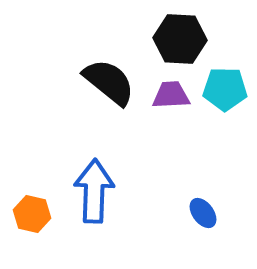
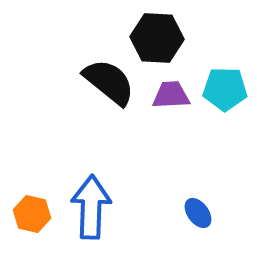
black hexagon: moved 23 px left, 1 px up
blue arrow: moved 3 px left, 16 px down
blue ellipse: moved 5 px left
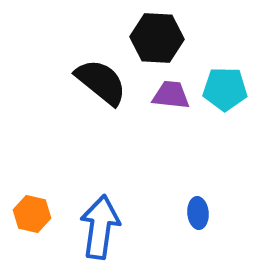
black semicircle: moved 8 px left
purple trapezoid: rotated 9 degrees clockwise
blue arrow: moved 9 px right, 20 px down; rotated 6 degrees clockwise
blue ellipse: rotated 32 degrees clockwise
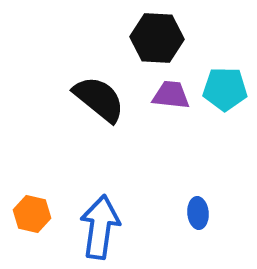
black semicircle: moved 2 px left, 17 px down
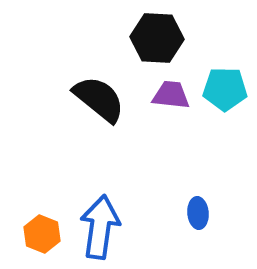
orange hexagon: moved 10 px right, 20 px down; rotated 9 degrees clockwise
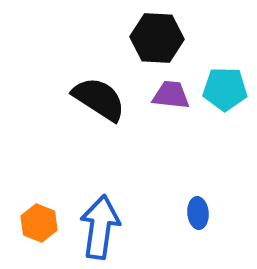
black semicircle: rotated 6 degrees counterclockwise
orange hexagon: moved 3 px left, 11 px up
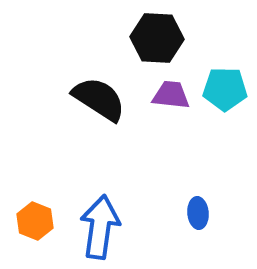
orange hexagon: moved 4 px left, 2 px up
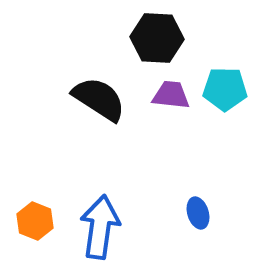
blue ellipse: rotated 12 degrees counterclockwise
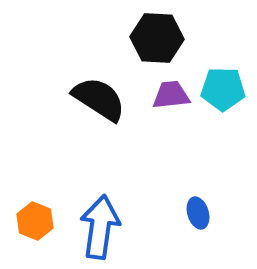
cyan pentagon: moved 2 px left
purple trapezoid: rotated 12 degrees counterclockwise
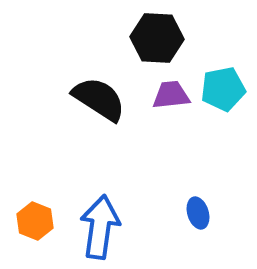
cyan pentagon: rotated 12 degrees counterclockwise
